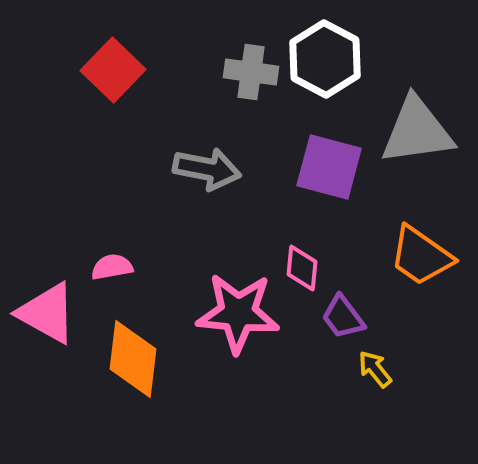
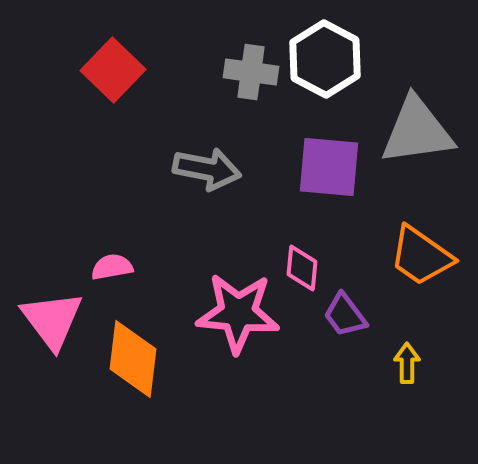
purple square: rotated 10 degrees counterclockwise
pink triangle: moved 5 px right, 7 px down; rotated 24 degrees clockwise
purple trapezoid: moved 2 px right, 2 px up
yellow arrow: moved 32 px right, 6 px up; rotated 39 degrees clockwise
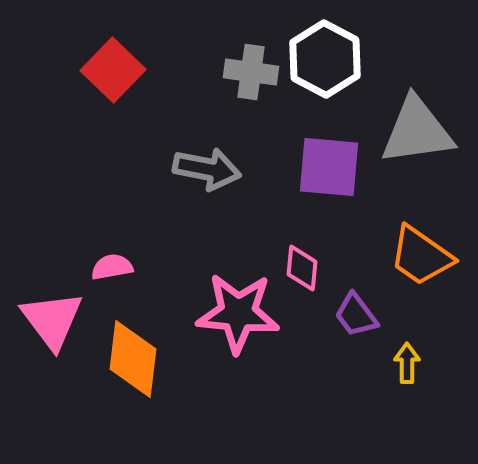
purple trapezoid: moved 11 px right
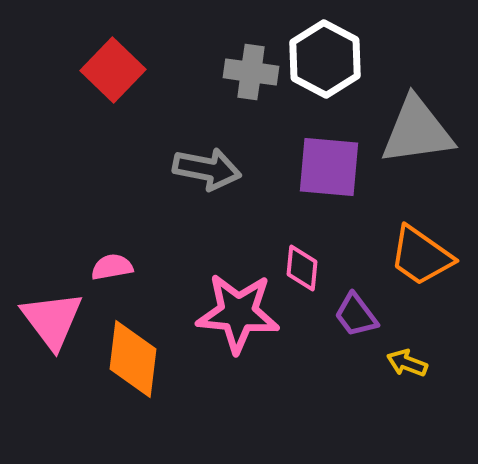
yellow arrow: rotated 69 degrees counterclockwise
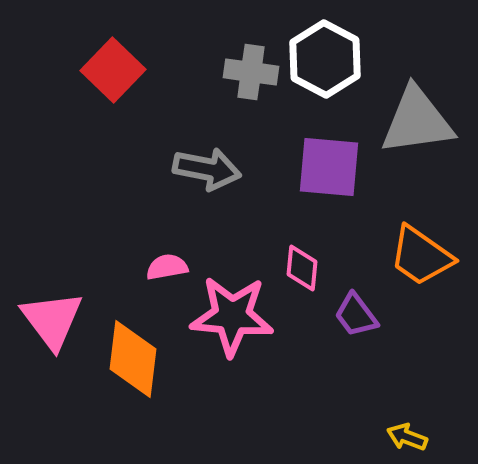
gray triangle: moved 10 px up
pink semicircle: moved 55 px right
pink star: moved 6 px left, 3 px down
yellow arrow: moved 74 px down
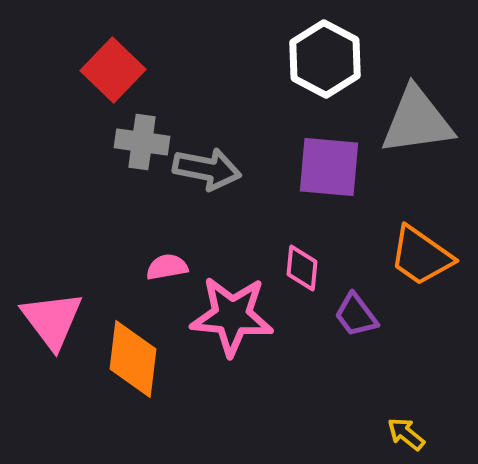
gray cross: moved 109 px left, 70 px down
yellow arrow: moved 1 px left, 3 px up; rotated 18 degrees clockwise
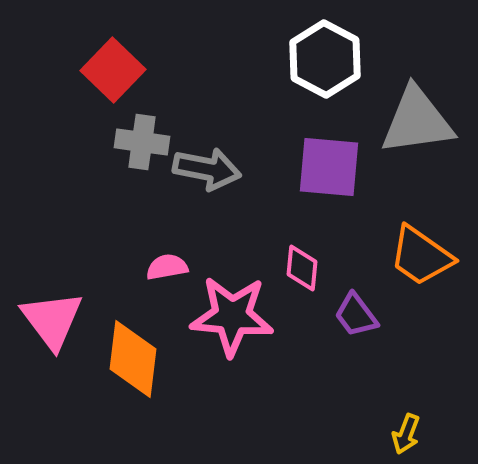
yellow arrow: rotated 108 degrees counterclockwise
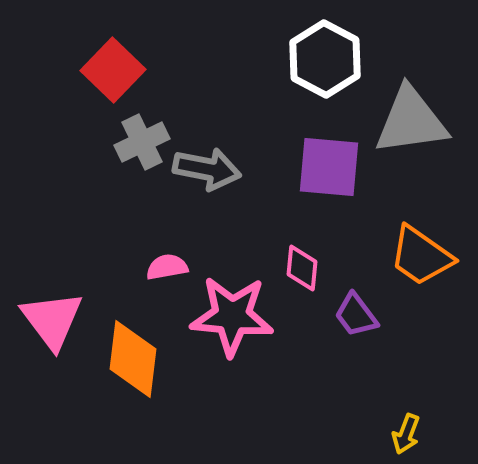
gray triangle: moved 6 px left
gray cross: rotated 34 degrees counterclockwise
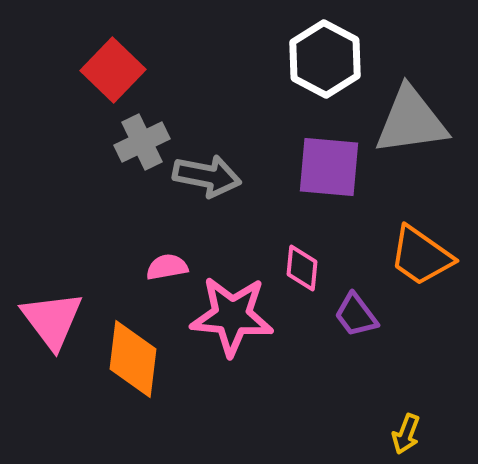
gray arrow: moved 7 px down
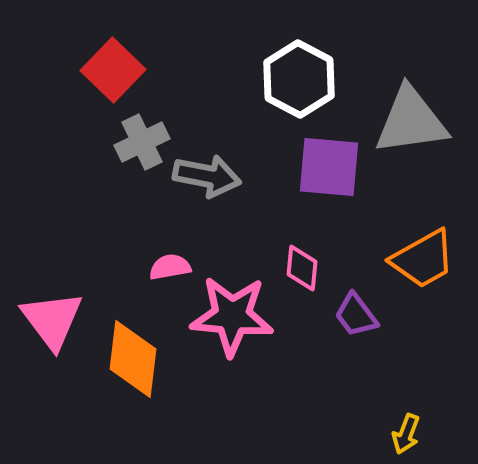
white hexagon: moved 26 px left, 20 px down
orange trapezoid: moved 2 px right, 3 px down; rotated 64 degrees counterclockwise
pink semicircle: moved 3 px right
